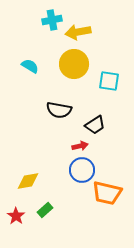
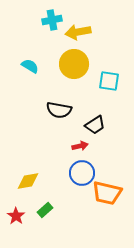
blue circle: moved 3 px down
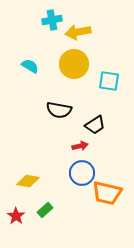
yellow diamond: rotated 20 degrees clockwise
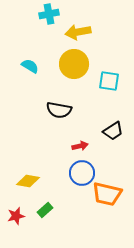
cyan cross: moved 3 px left, 6 px up
black trapezoid: moved 18 px right, 6 px down
orange trapezoid: moved 1 px down
red star: rotated 24 degrees clockwise
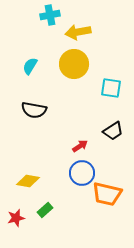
cyan cross: moved 1 px right, 1 px down
cyan semicircle: rotated 90 degrees counterclockwise
cyan square: moved 2 px right, 7 px down
black semicircle: moved 25 px left
red arrow: rotated 21 degrees counterclockwise
red star: moved 2 px down
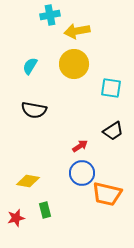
yellow arrow: moved 1 px left, 1 px up
green rectangle: rotated 63 degrees counterclockwise
